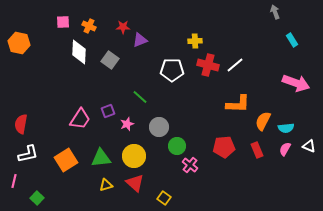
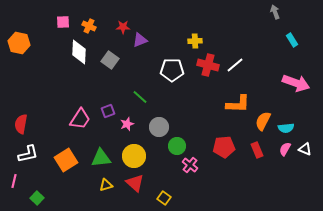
white triangle: moved 4 px left, 3 px down
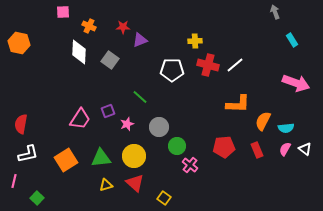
pink square: moved 10 px up
white triangle: rotated 16 degrees clockwise
